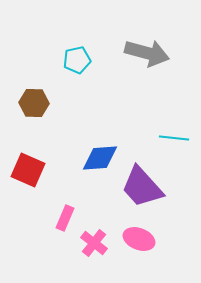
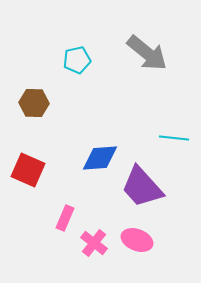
gray arrow: rotated 24 degrees clockwise
pink ellipse: moved 2 px left, 1 px down
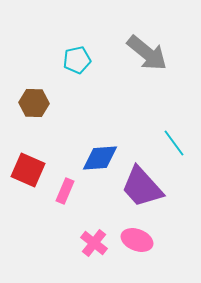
cyan line: moved 5 px down; rotated 48 degrees clockwise
pink rectangle: moved 27 px up
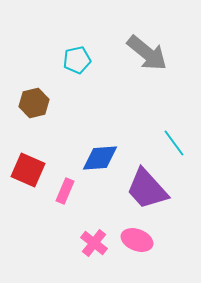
brown hexagon: rotated 16 degrees counterclockwise
purple trapezoid: moved 5 px right, 2 px down
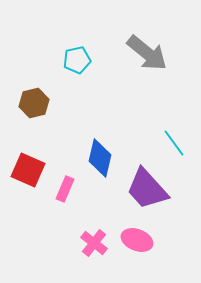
blue diamond: rotated 72 degrees counterclockwise
pink rectangle: moved 2 px up
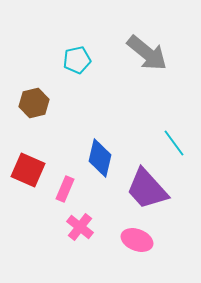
pink cross: moved 14 px left, 16 px up
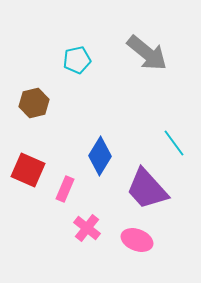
blue diamond: moved 2 px up; rotated 18 degrees clockwise
pink cross: moved 7 px right, 1 px down
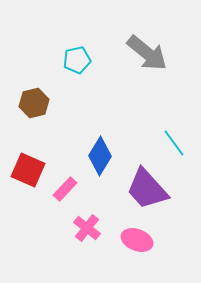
pink rectangle: rotated 20 degrees clockwise
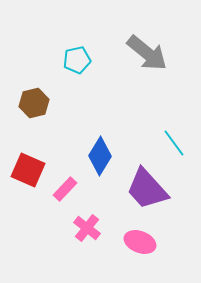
pink ellipse: moved 3 px right, 2 px down
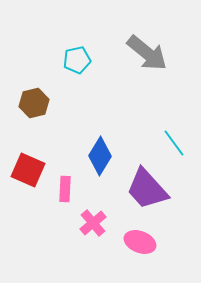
pink rectangle: rotated 40 degrees counterclockwise
pink cross: moved 6 px right, 5 px up; rotated 12 degrees clockwise
